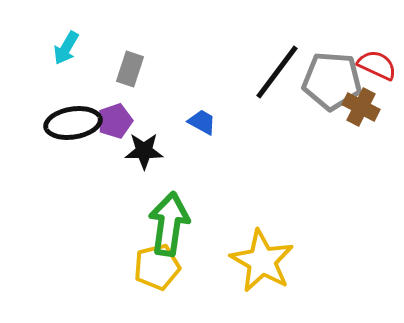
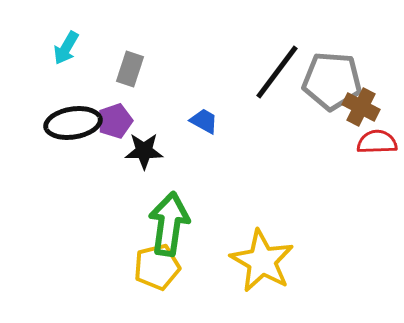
red semicircle: moved 77 px down; rotated 27 degrees counterclockwise
blue trapezoid: moved 2 px right, 1 px up
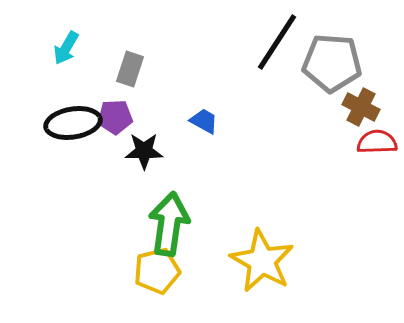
black line: moved 30 px up; rotated 4 degrees counterclockwise
gray pentagon: moved 18 px up
purple pentagon: moved 4 px up; rotated 16 degrees clockwise
yellow pentagon: moved 4 px down
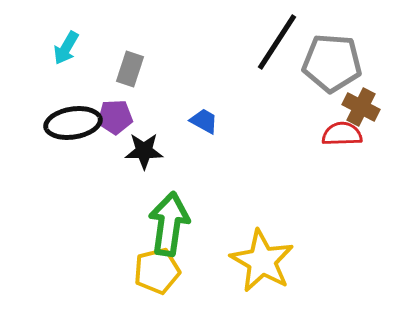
red semicircle: moved 35 px left, 8 px up
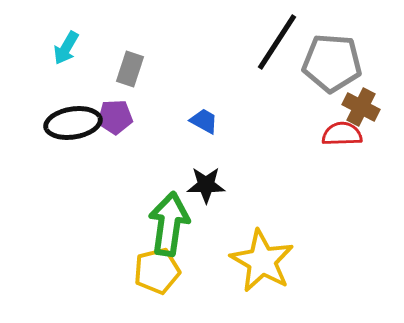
black star: moved 62 px right, 34 px down
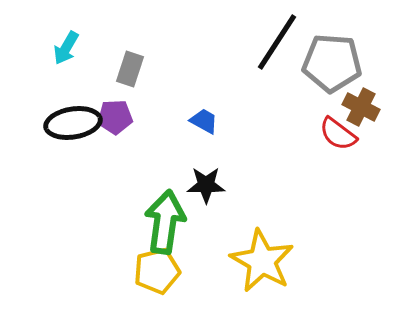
red semicircle: moved 4 px left; rotated 141 degrees counterclockwise
green arrow: moved 4 px left, 2 px up
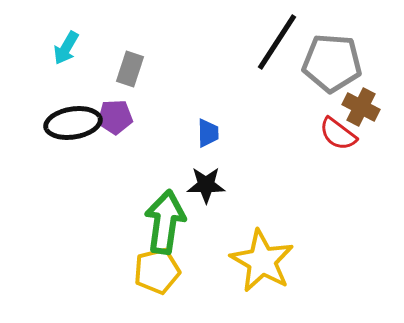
blue trapezoid: moved 4 px right, 12 px down; rotated 60 degrees clockwise
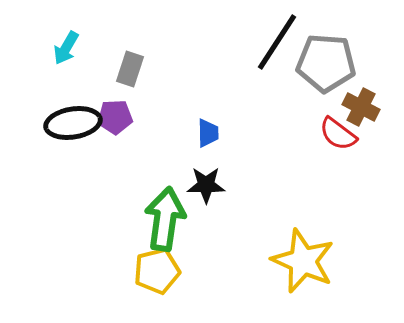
gray pentagon: moved 6 px left
green arrow: moved 3 px up
yellow star: moved 41 px right; rotated 6 degrees counterclockwise
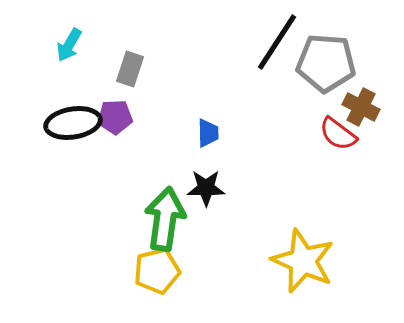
cyan arrow: moved 3 px right, 3 px up
black star: moved 3 px down
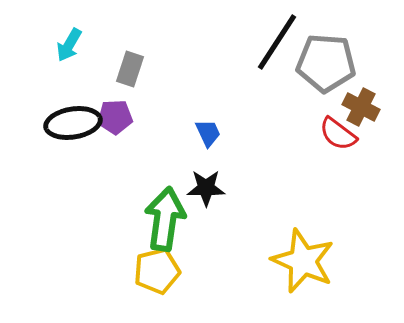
blue trapezoid: rotated 24 degrees counterclockwise
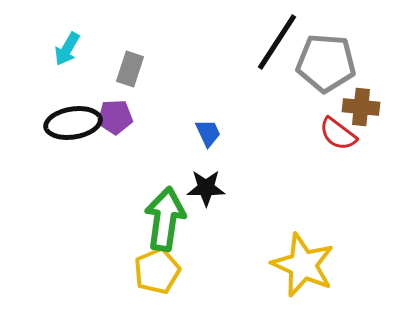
cyan arrow: moved 2 px left, 4 px down
brown cross: rotated 21 degrees counterclockwise
yellow star: moved 4 px down
yellow pentagon: rotated 9 degrees counterclockwise
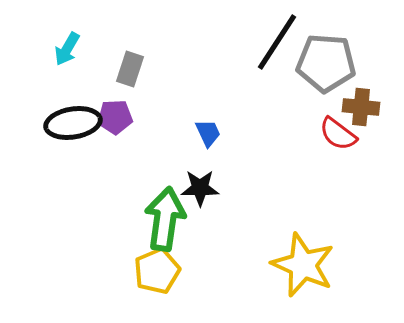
black star: moved 6 px left
